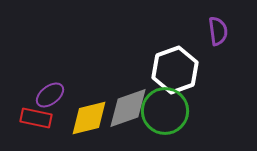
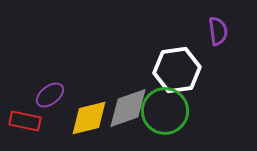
white hexagon: moved 2 px right; rotated 12 degrees clockwise
red rectangle: moved 11 px left, 3 px down
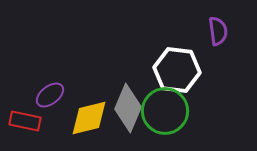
white hexagon: rotated 15 degrees clockwise
gray diamond: rotated 48 degrees counterclockwise
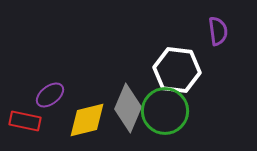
yellow diamond: moved 2 px left, 2 px down
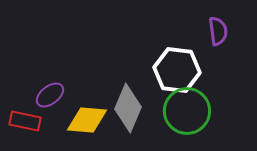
green circle: moved 22 px right
yellow diamond: rotated 18 degrees clockwise
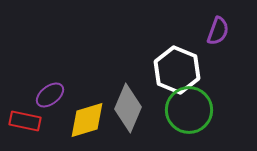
purple semicircle: rotated 28 degrees clockwise
white hexagon: rotated 15 degrees clockwise
green circle: moved 2 px right, 1 px up
yellow diamond: rotated 21 degrees counterclockwise
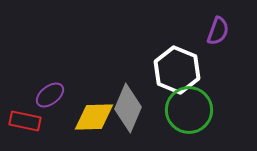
yellow diamond: moved 7 px right, 3 px up; rotated 15 degrees clockwise
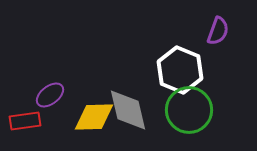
white hexagon: moved 3 px right
gray diamond: moved 2 px down; rotated 36 degrees counterclockwise
red rectangle: rotated 20 degrees counterclockwise
